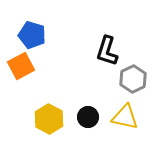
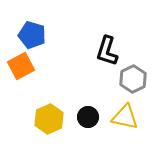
yellow hexagon: rotated 8 degrees clockwise
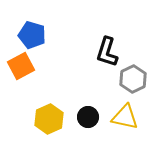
black L-shape: moved 1 px down
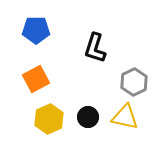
blue pentagon: moved 4 px right, 5 px up; rotated 16 degrees counterclockwise
black L-shape: moved 12 px left, 4 px up
orange square: moved 15 px right, 13 px down
gray hexagon: moved 1 px right, 3 px down
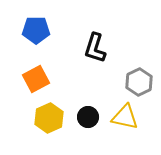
gray hexagon: moved 5 px right
yellow hexagon: moved 1 px up
